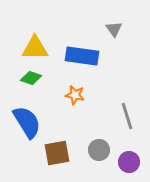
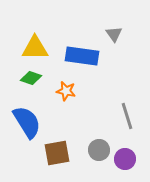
gray triangle: moved 5 px down
orange star: moved 9 px left, 4 px up
purple circle: moved 4 px left, 3 px up
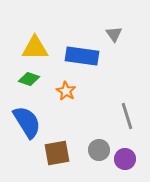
green diamond: moved 2 px left, 1 px down
orange star: rotated 18 degrees clockwise
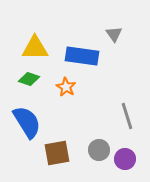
orange star: moved 4 px up
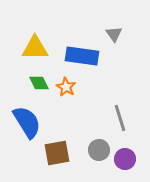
green diamond: moved 10 px right, 4 px down; rotated 45 degrees clockwise
gray line: moved 7 px left, 2 px down
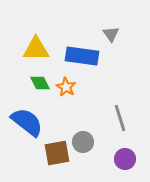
gray triangle: moved 3 px left
yellow triangle: moved 1 px right, 1 px down
green diamond: moved 1 px right
blue semicircle: rotated 20 degrees counterclockwise
gray circle: moved 16 px left, 8 px up
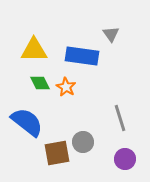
yellow triangle: moved 2 px left, 1 px down
